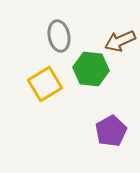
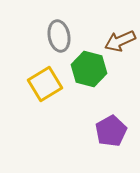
green hexagon: moved 2 px left; rotated 8 degrees clockwise
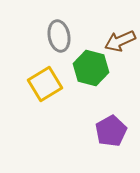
green hexagon: moved 2 px right, 1 px up
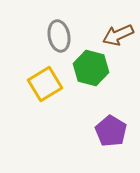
brown arrow: moved 2 px left, 6 px up
purple pentagon: rotated 12 degrees counterclockwise
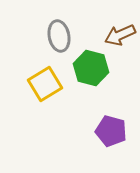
brown arrow: moved 2 px right
purple pentagon: rotated 16 degrees counterclockwise
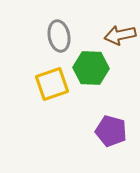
brown arrow: rotated 12 degrees clockwise
green hexagon: rotated 12 degrees counterclockwise
yellow square: moved 7 px right; rotated 12 degrees clockwise
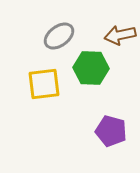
gray ellipse: rotated 64 degrees clockwise
yellow square: moved 8 px left; rotated 12 degrees clockwise
